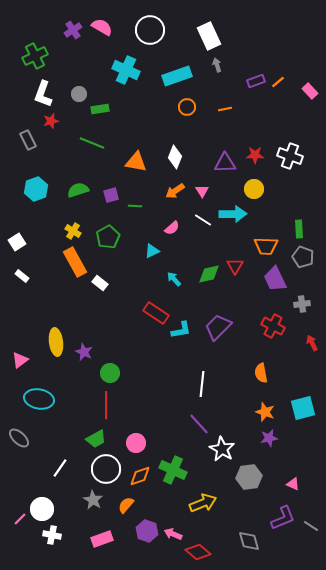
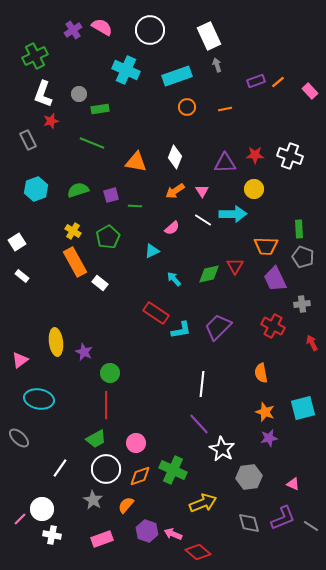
gray diamond at (249, 541): moved 18 px up
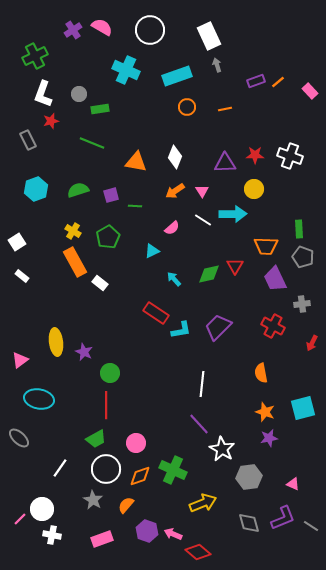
red arrow at (312, 343): rotated 126 degrees counterclockwise
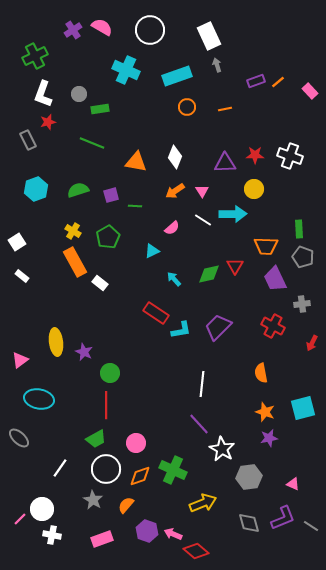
red star at (51, 121): moved 3 px left, 1 px down
red diamond at (198, 552): moved 2 px left, 1 px up
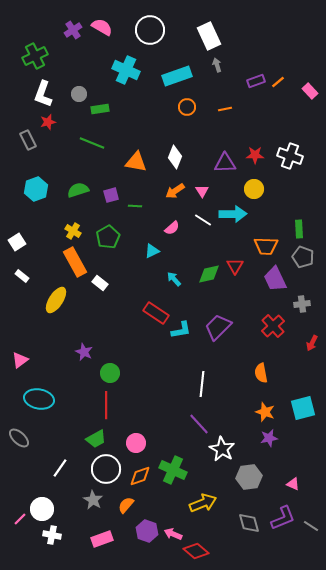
red cross at (273, 326): rotated 20 degrees clockwise
yellow ellipse at (56, 342): moved 42 px up; rotated 40 degrees clockwise
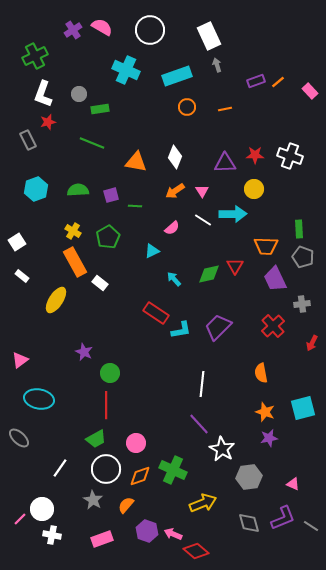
green semicircle at (78, 190): rotated 15 degrees clockwise
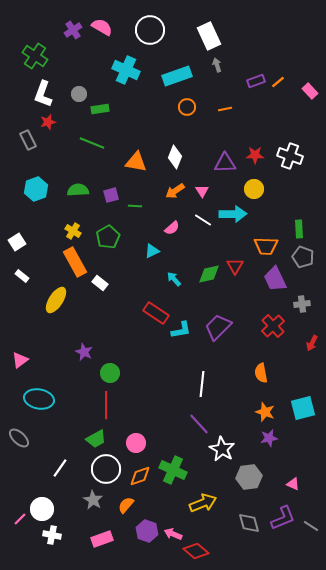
green cross at (35, 56): rotated 30 degrees counterclockwise
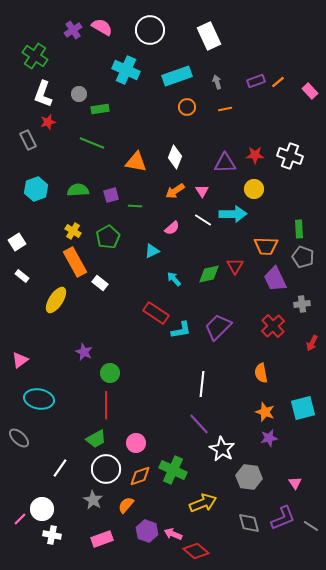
gray arrow at (217, 65): moved 17 px down
gray hexagon at (249, 477): rotated 15 degrees clockwise
pink triangle at (293, 484): moved 2 px right, 1 px up; rotated 32 degrees clockwise
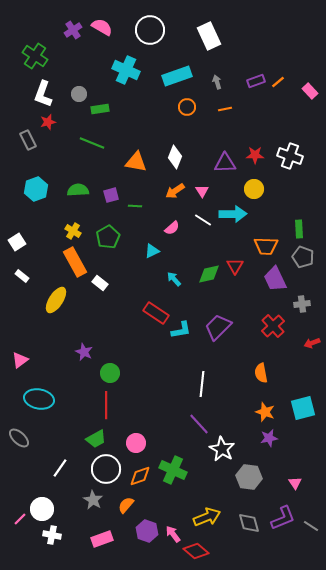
red arrow at (312, 343): rotated 42 degrees clockwise
yellow arrow at (203, 503): moved 4 px right, 14 px down
pink arrow at (173, 534): rotated 30 degrees clockwise
